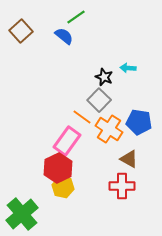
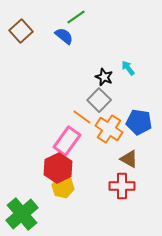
cyan arrow: rotated 49 degrees clockwise
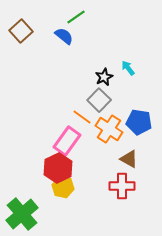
black star: rotated 24 degrees clockwise
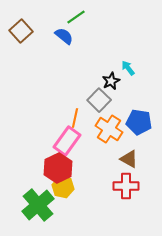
black star: moved 7 px right, 4 px down
orange line: moved 7 px left, 1 px down; rotated 66 degrees clockwise
red cross: moved 4 px right
green cross: moved 16 px right, 9 px up
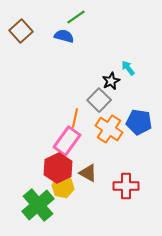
blue semicircle: rotated 24 degrees counterclockwise
brown triangle: moved 41 px left, 14 px down
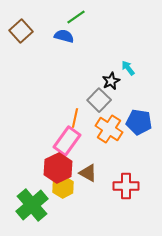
yellow hexagon: rotated 20 degrees clockwise
green cross: moved 6 px left
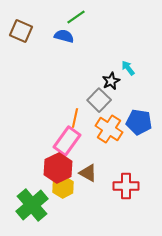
brown square: rotated 25 degrees counterclockwise
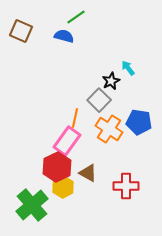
red hexagon: moved 1 px left, 1 px up
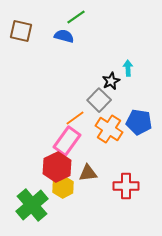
brown square: rotated 10 degrees counterclockwise
cyan arrow: rotated 35 degrees clockwise
orange line: rotated 42 degrees clockwise
brown triangle: rotated 36 degrees counterclockwise
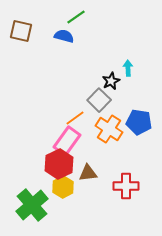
red hexagon: moved 2 px right, 3 px up
